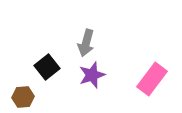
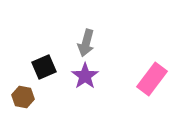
black square: moved 3 px left; rotated 15 degrees clockwise
purple star: moved 7 px left, 1 px down; rotated 16 degrees counterclockwise
brown hexagon: rotated 15 degrees clockwise
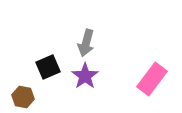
black square: moved 4 px right
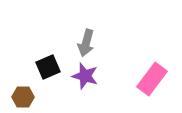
purple star: rotated 20 degrees counterclockwise
brown hexagon: rotated 10 degrees counterclockwise
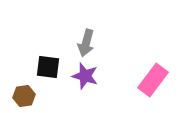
black square: rotated 30 degrees clockwise
pink rectangle: moved 1 px right, 1 px down
brown hexagon: moved 1 px right, 1 px up; rotated 10 degrees counterclockwise
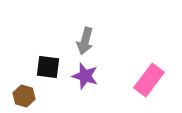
gray arrow: moved 1 px left, 2 px up
pink rectangle: moved 4 px left
brown hexagon: rotated 25 degrees clockwise
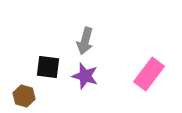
pink rectangle: moved 6 px up
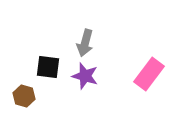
gray arrow: moved 2 px down
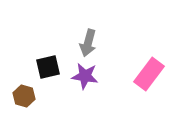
gray arrow: moved 3 px right
black square: rotated 20 degrees counterclockwise
purple star: rotated 8 degrees counterclockwise
